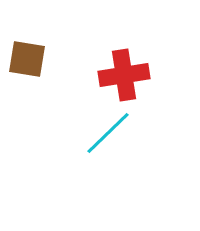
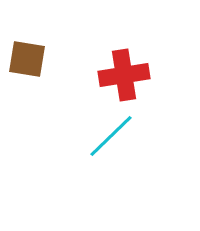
cyan line: moved 3 px right, 3 px down
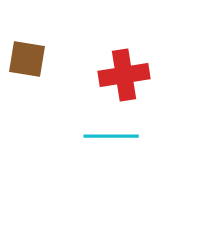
cyan line: rotated 44 degrees clockwise
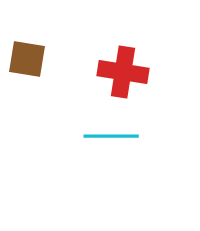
red cross: moved 1 px left, 3 px up; rotated 18 degrees clockwise
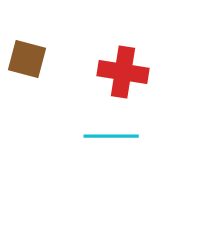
brown square: rotated 6 degrees clockwise
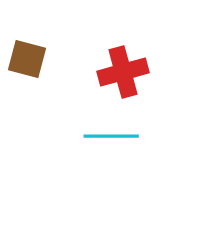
red cross: rotated 24 degrees counterclockwise
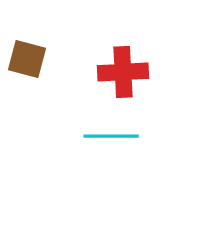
red cross: rotated 12 degrees clockwise
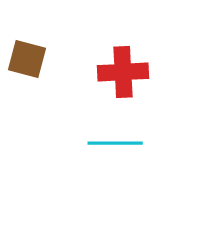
cyan line: moved 4 px right, 7 px down
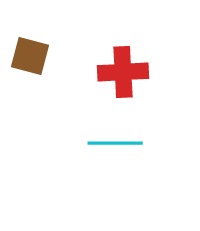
brown square: moved 3 px right, 3 px up
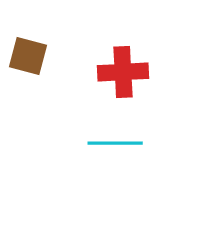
brown square: moved 2 px left
